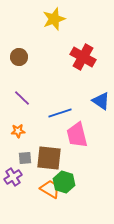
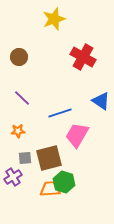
pink trapezoid: rotated 44 degrees clockwise
brown square: rotated 20 degrees counterclockwise
orange trapezoid: rotated 35 degrees counterclockwise
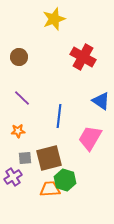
blue line: moved 1 px left, 3 px down; rotated 65 degrees counterclockwise
pink trapezoid: moved 13 px right, 3 px down
green hexagon: moved 1 px right, 2 px up
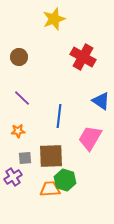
brown square: moved 2 px right, 2 px up; rotated 12 degrees clockwise
